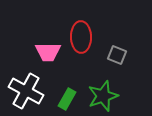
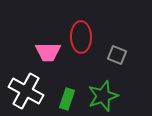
green rectangle: rotated 10 degrees counterclockwise
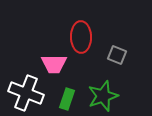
pink trapezoid: moved 6 px right, 12 px down
white cross: moved 2 px down; rotated 8 degrees counterclockwise
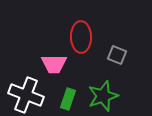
white cross: moved 2 px down
green rectangle: moved 1 px right
